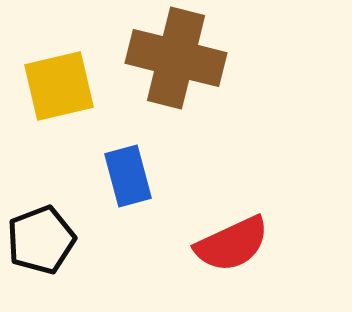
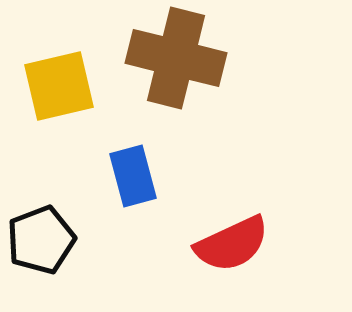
blue rectangle: moved 5 px right
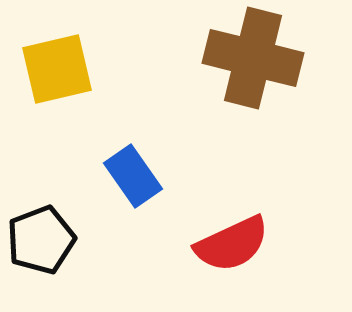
brown cross: moved 77 px right
yellow square: moved 2 px left, 17 px up
blue rectangle: rotated 20 degrees counterclockwise
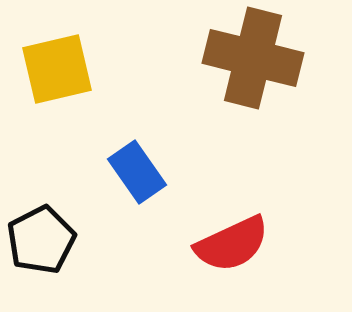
blue rectangle: moved 4 px right, 4 px up
black pentagon: rotated 6 degrees counterclockwise
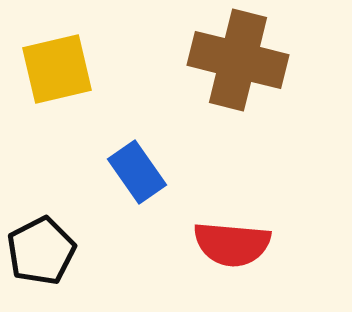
brown cross: moved 15 px left, 2 px down
black pentagon: moved 11 px down
red semicircle: rotated 30 degrees clockwise
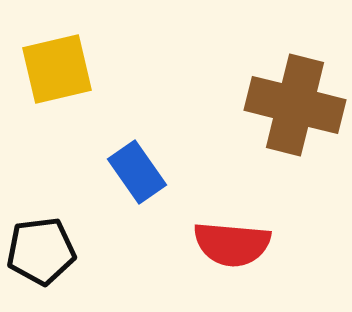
brown cross: moved 57 px right, 45 px down
black pentagon: rotated 20 degrees clockwise
